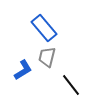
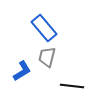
blue L-shape: moved 1 px left, 1 px down
black line: moved 1 px right, 1 px down; rotated 45 degrees counterclockwise
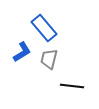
gray trapezoid: moved 2 px right, 2 px down
blue L-shape: moved 19 px up
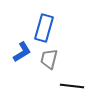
blue rectangle: rotated 56 degrees clockwise
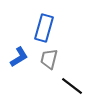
blue L-shape: moved 3 px left, 5 px down
black line: rotated 30 degrees clockwise
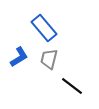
blue rectangle: rotated 56 degrees counterclockwise
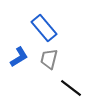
black line: moved 1 px left, 2 px down
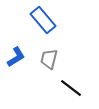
blue rectangle: moved 1 px left, 8 px up
blue L-shape: moved 3 px left
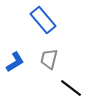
blue L-shape: moved 1 px left, 5 px down
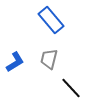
blue rectangle: moved 8 px right
black line: rotated 10 degrees clockwise
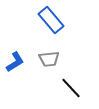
gray trapezoid: rotated 110 degrees counterclockwise
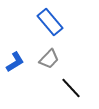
blue rectangle: moved 1 px left, 2 px down
gray trapezoid: rotated 40 degrees counterclockwise
